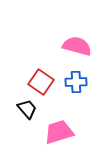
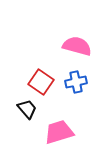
blue cross: rotated 10 degrees counterclockwise
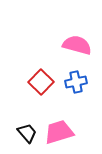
pink semicircle: moved 1 px up
red square: rotated 10 degrees clockwise
black trapezoid: moved 24 px down
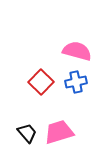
pink semicircle: moved 6 px down
